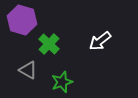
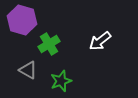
green cross: rotated 15 degrees clockwise
green star: moved 1 px left, 1 px up
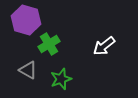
purple hexagon: moved 4 px right
white arrow: moved 4 px right, 5 px down
green star: moved 2 px up
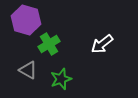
white arrow: moved 2 px left, 2 px up
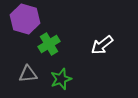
purple hexagon: moved 1 px left, 1 px up
white arrow: moved 1 px down
gray triangle: moved 4 px down; rotated 36 degrees counterclockwise
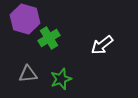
green cross: moved 6 px up
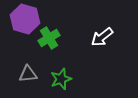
white arrow: moved 8 px up
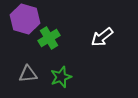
green star: moved 2 px up
